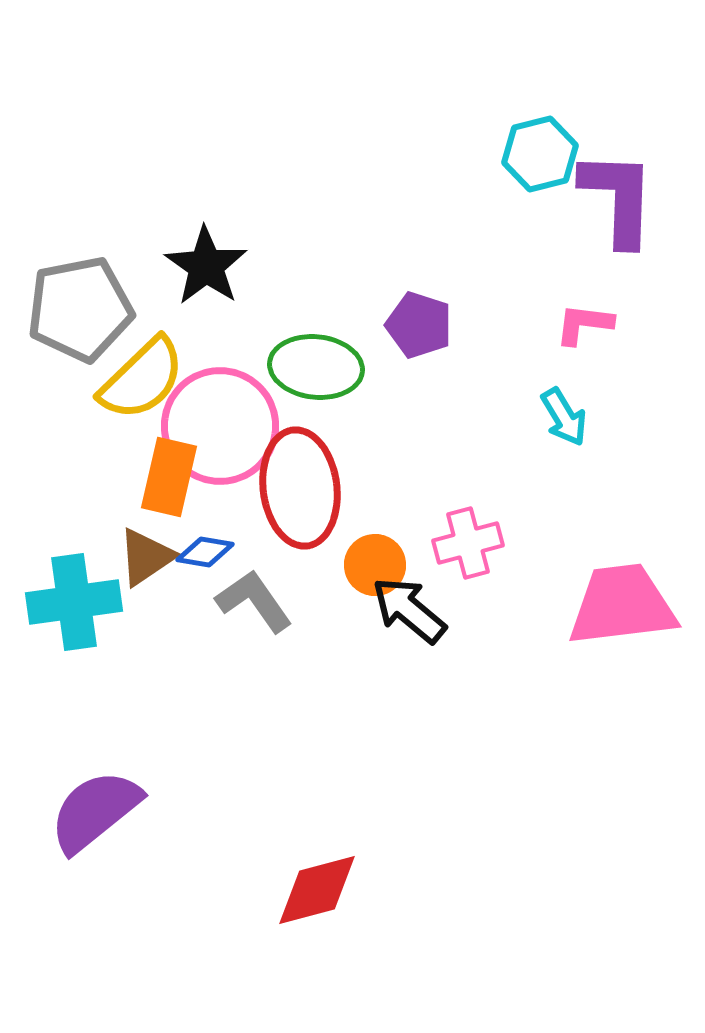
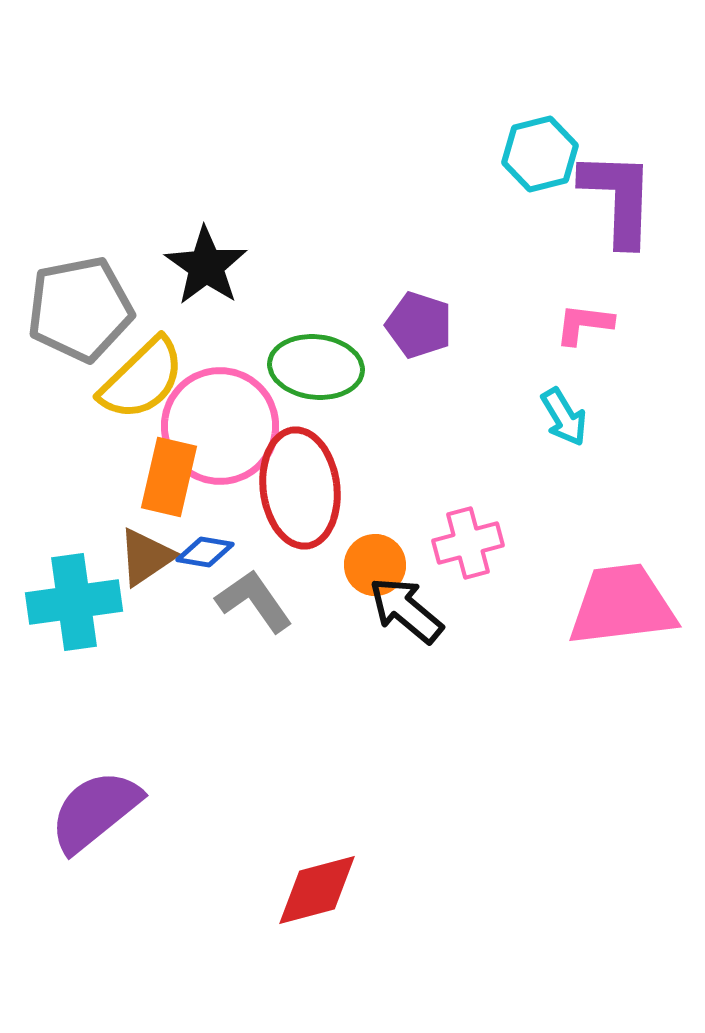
black arrow: moved 3 px left
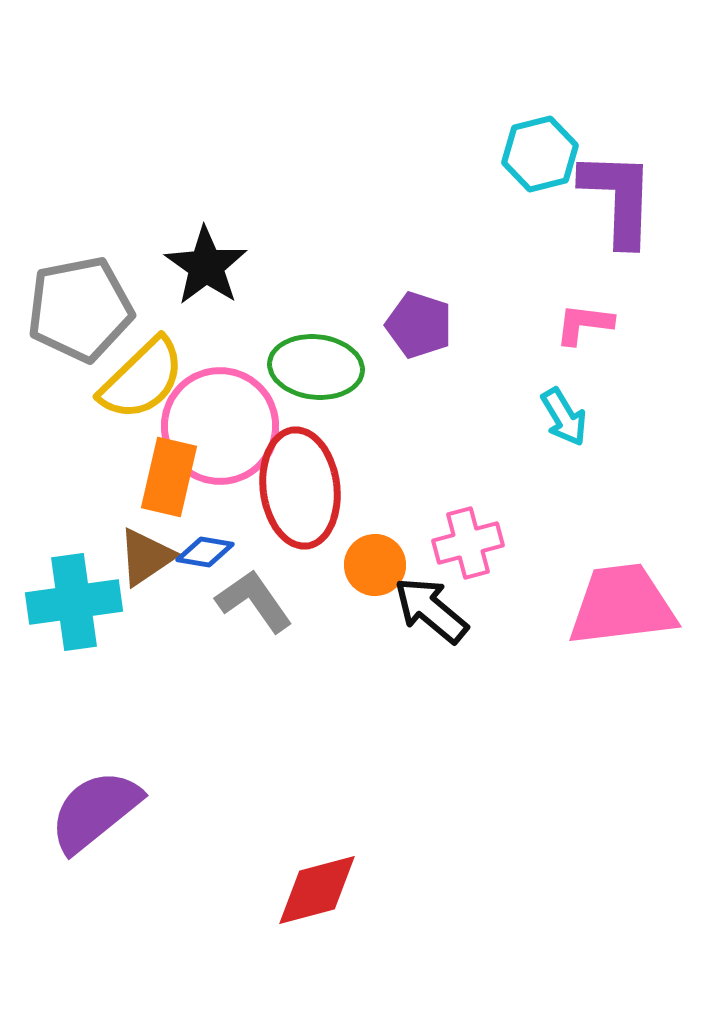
black arrow: moved 25 px right
